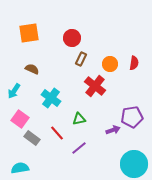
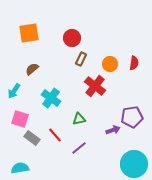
brown semicircle: rotated 64 degrees counterclockwise
pink square: rotated 18 degrees counterclockwise
red line: moved 2 px left, 2 px down
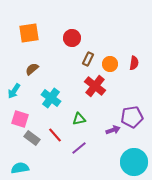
brown rectangle: moved 7 px right
cyan circle: moved 2 px up
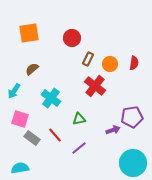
cyan circle: moved 1 px left, 1 px down
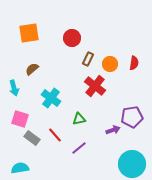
cyan arrow: moved 3 px up; rotated 49 degrees counterclockwise
cyan circle: moved 1 px left, 1 px down
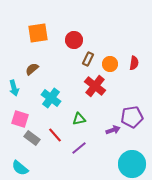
orange square: moved 9 px right
red circle: moved 2 px right, 2 px down
cyan semicircle: rotated 132 degrees counterclockwise
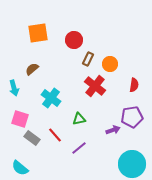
red semicircle: moved 22 px down
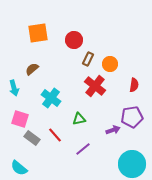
purple line: moved 4 px right, 1 px down
cyan semicircle: moved 1 px left
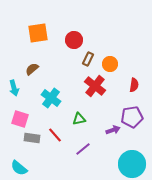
gray rectangle: rotated 28 degrees counterclockwise
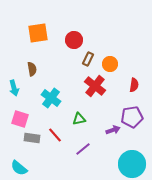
brown semicircle: rotated 120 degrees clockwise
